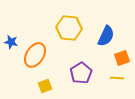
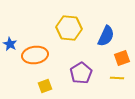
blue star: moved 1 px left, 2 px down; rotated 16 degrees clockwise
orange ellipse: rotated 50 degrees clockwise
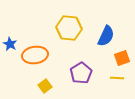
yellow square: rotated 16 degrees counterclockwise
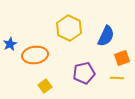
yellow hexagon: rotated 20 degrees clockwise
blue star: rotated 16 degrees clockwise
purple pentagon: moved 3 px right; rotated 20 degrees clockwise
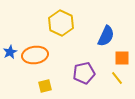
yellow hexagon: moved 8 px left, 5 px up
blue star: moved 8 px down
orange square: rotated 21 degrees clockwise
yellow line: rotated 48 degrees clockwise
yellow square: rotated 24 degrees clockwise
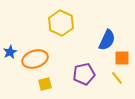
blue semicircle: moved 1 px right, 4 px down
orange ellipse: moved 4 px down; rotated 10 degrees counterclockwise
purple pentagon: moved 1 px down
yellow square: moved 2 px up
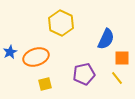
blue semicircle: moved 1 px left, 1 px up
orange ellipse: moved 1 px right, 2 px up
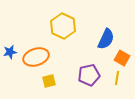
yellow hexagon: moved 2 px right, 3 px down
blue star: rotated 16 degrees clockwise
orange square: rotated 28 degrees clockwise
purple pentagon: moved 5 px right, 1 px down
yellow line: rotated 48 degrees clockwise
yellow square: moved 4 px right, 3 px up
